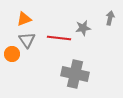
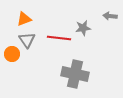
gray arrow: moved 2 px up; rotated 96 degrees counterclockwise
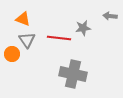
orange triangle: moved 1 px left; rotated 42 degrees clockwise
gray cross: moved 2 px left
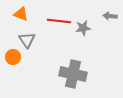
orange triangle: moved 2 px left, 5 px up
red line: moved 17 px up
orange circle: moved 1 px right, 3 px down
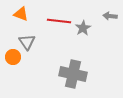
gray star: rotated 21 degrees counterclockwise
gray triangle: moved 2 px down
